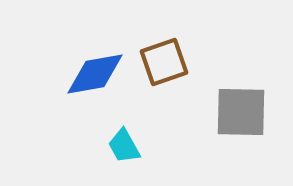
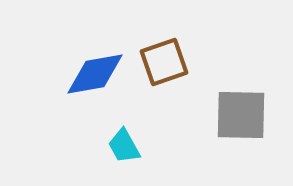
gray square: moved 3 px down
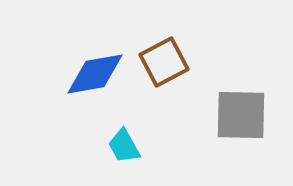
brown square: rotated 9 degrees counterclockwise
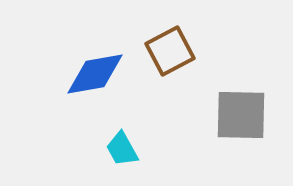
brown square: moved 6 px right, 11 px up
cyan trapezoid: moved 2 px left, 3 px down
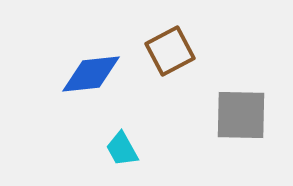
blue diamond: moved 4 px left; rotated 4 degrees clockwise
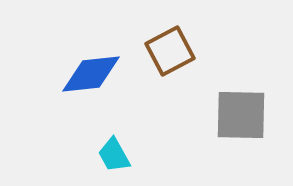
cyan trapezoid: moved 8 px left, 6 px down
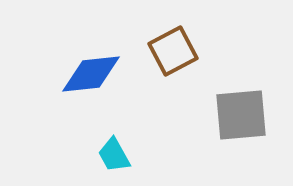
brown square: moved 3 px right
gray square: rotated 6 degrees counterclockwise
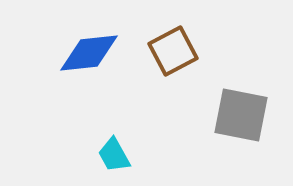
blue diamond: moved 2 px left, 21 px up
gray square: rotated 16 degrees clockwise
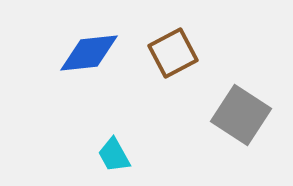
brown square: moved 2 px down
gray square: rotated 22 degrees clockwise
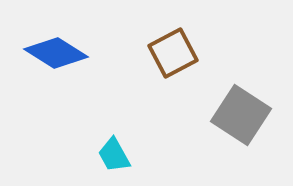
blue diamond: moved 33 px left; rotated 38 degrees clockwise
